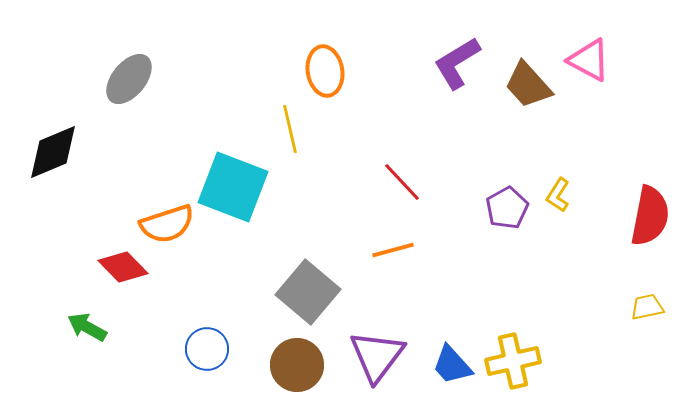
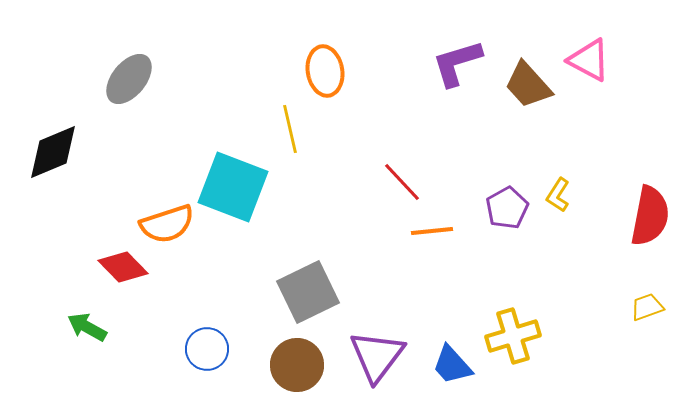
purple L-shape: rotated 14 degrees clockwise
orange line: moved 39 px right, 19 px up; rotated 9 degrees clockwise
gray square: rotated 24 degrees clockwise
yellow trapezoid: rotated 8 degrees counterclockwise
yellow cross: moved 25 px up; rotated 4 degrees counterclockwise
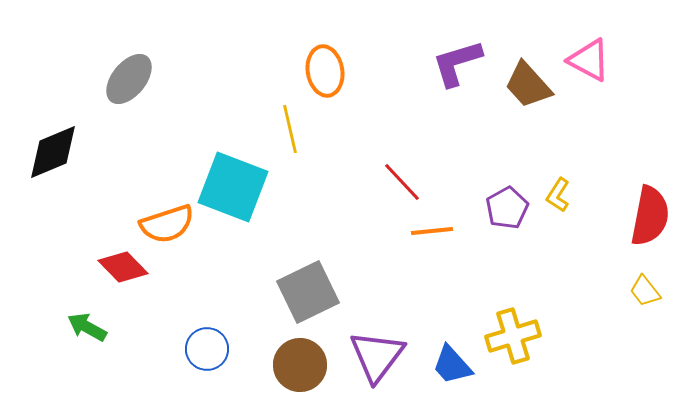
yellow trapezoid: moved 2 px left, 16 px up; rotated 108 degrees counterclockwise
brown circle: moved 3 px right
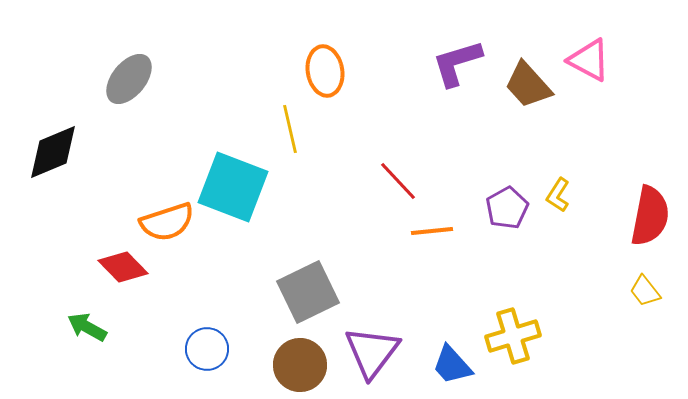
red line: moved 4 px left, 1 px up
orange semicircle: moved 2 px up
purple triangle: moved 5 px left, 4 px up
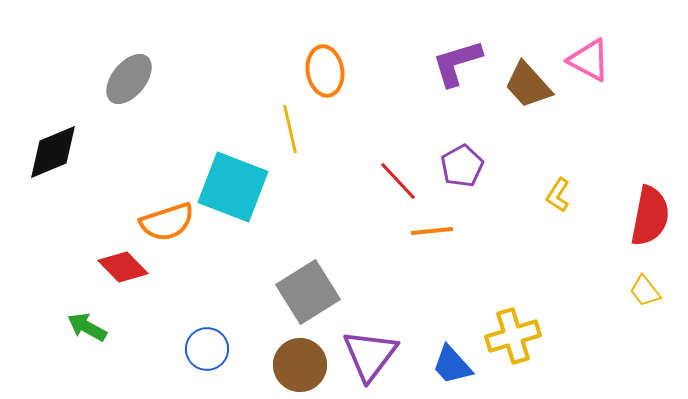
purple pentagon: moved 45 px left, 42 px up
gray square: rotated 6 degrees counterclockwise
purple triangle: moved 2 px left, 3 px down
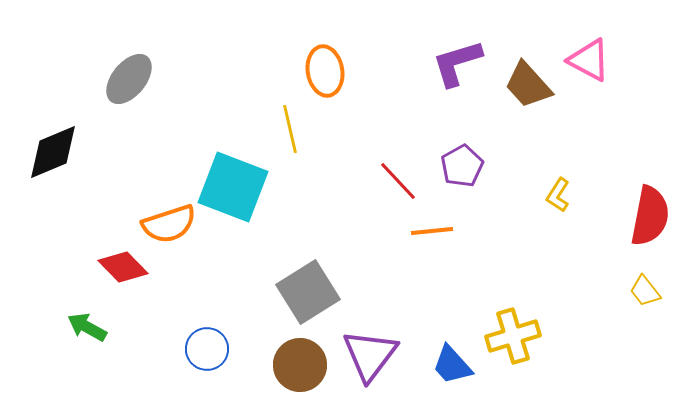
orange semicircle: moved 2 px right, 2 px down
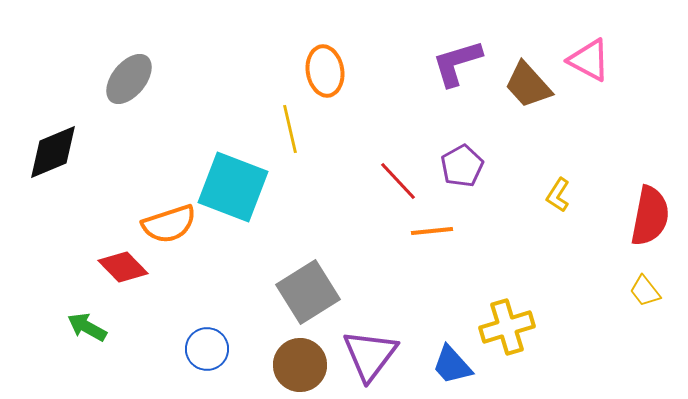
yellow cross: moved 6 px left, 9 px up
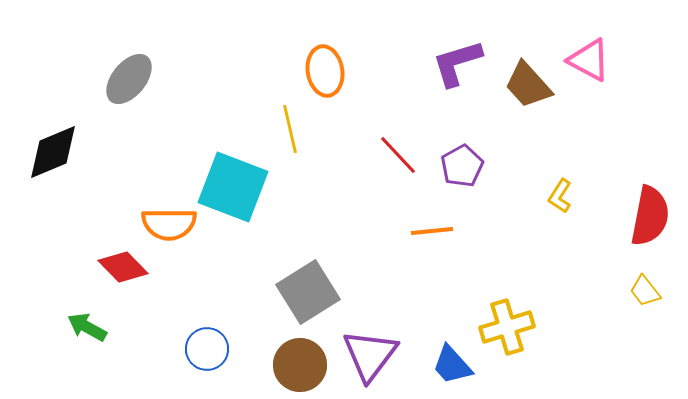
red line: moved 26 px up
yellow L-shape: moved 2 px right, 1 px down
orange semicircle: rotated 18 degrees clockwise
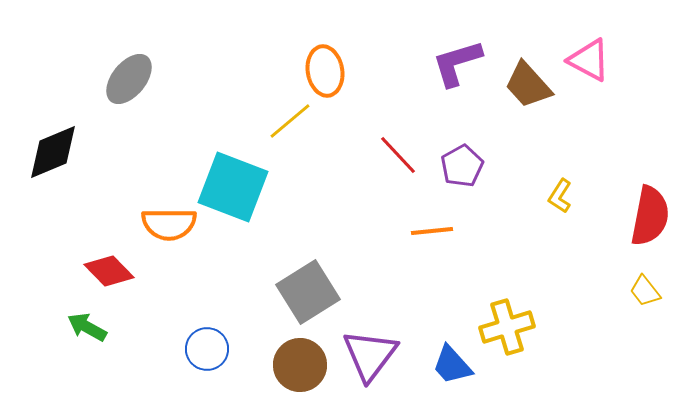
yellow line: moved 8 px up; rotated 63 degrees clockwise
red diamond: moved 14 px left, 4 px down
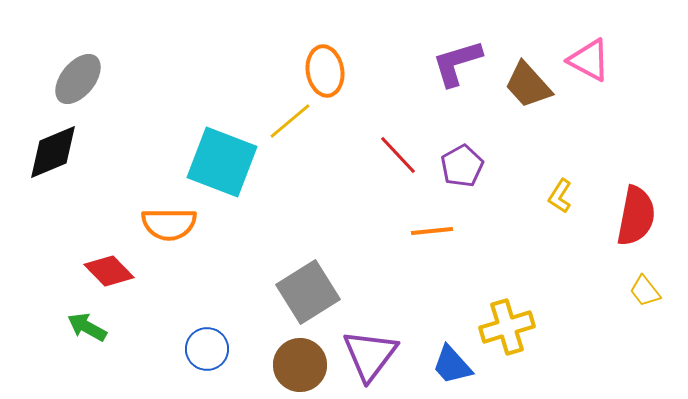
gray ellipse: moved 51 px left
cyan square: moved 11 px left, 25 px up
red semicircle: moved 14 px left
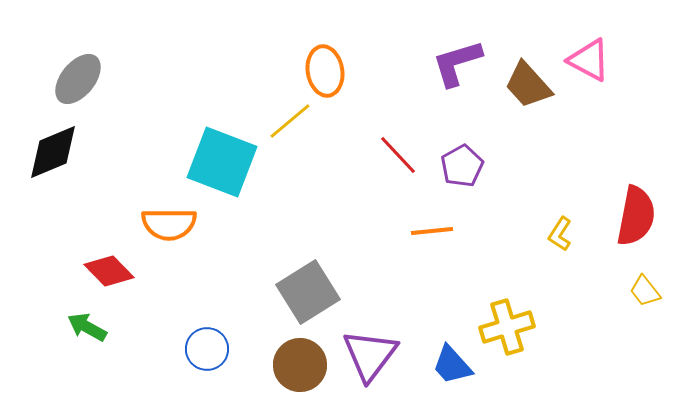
yellow L-shape: moved 38 px down
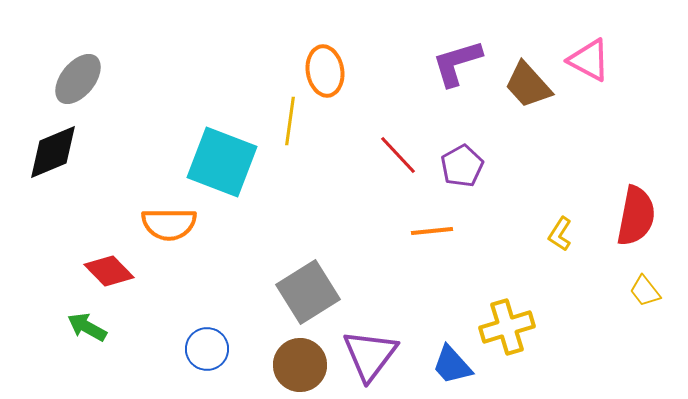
yellow line: rotated 42 degrees counterclockwise
